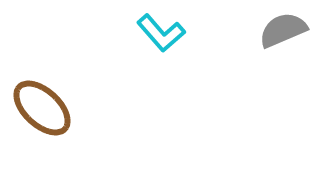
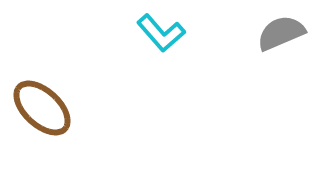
gray semicircle: moved 2 px left, 3 px down
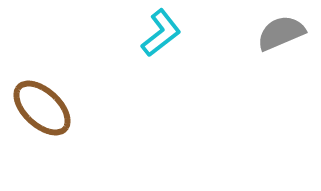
cyan L-shape: rotated 87 degrees counterclockwise
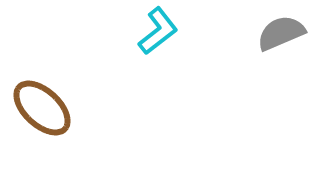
cyan L-shape: moved 3 px left, 2 px up
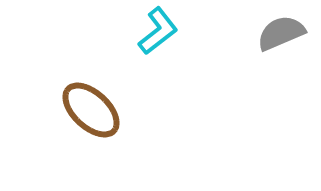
brown ellipse: moved 49 px right, 2 px down
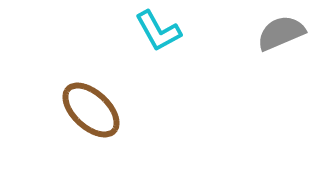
cyan L-shape: rotated 99 degrees clockwise
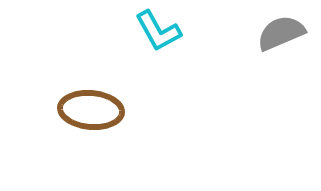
brown ellipse: rotated 38 degrees counterclockwise
